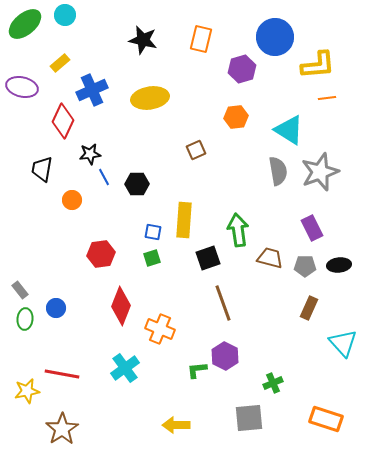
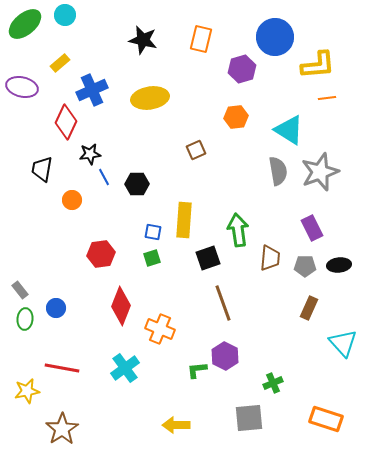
red diamond at (63, 121): moved 3 px right, 1 px down
brown trapezoid at (270, 258): rotated 80 degrees clockwise
red line at (62, 374): moved 6 px up
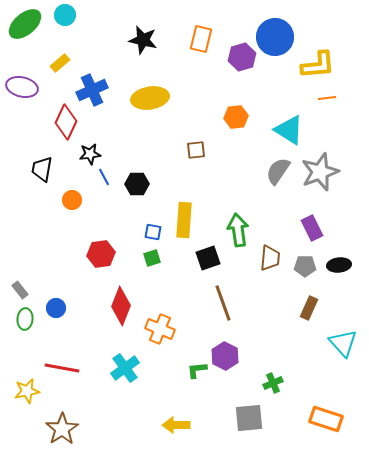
purple hexagon at (242, 69): moved 12 px up
brown square at (196, 150): rotated 18 degrees clockwise
gray semicircle at (278, 171): rotated 136 degrees counterclockwise
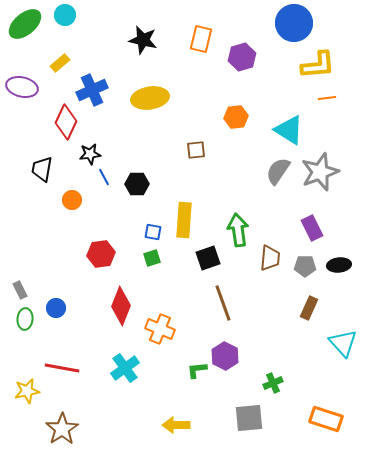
blue circle at (275, 37): moved 19 px right, 14 px up
gray rectangle at (20, 290): rotated 12 degrees clockwise
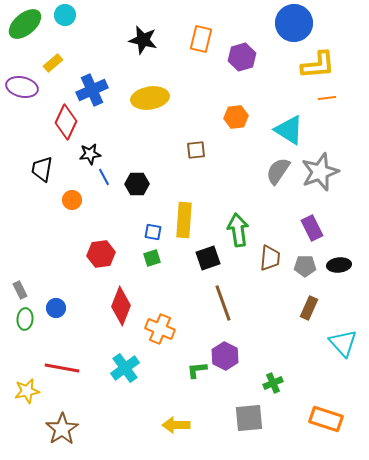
yellow rectangle at (60, 63): moved 7 px left
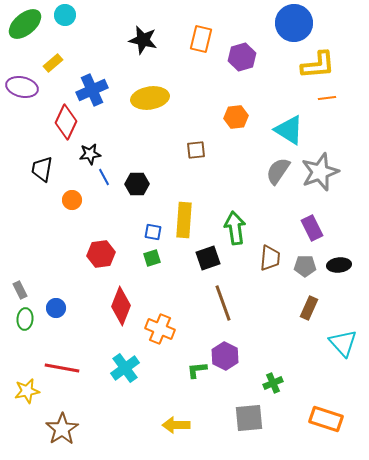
green arrow at (238, 230): moved 3 px left, 2 px up
